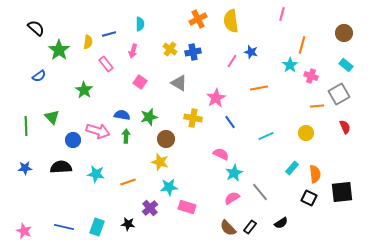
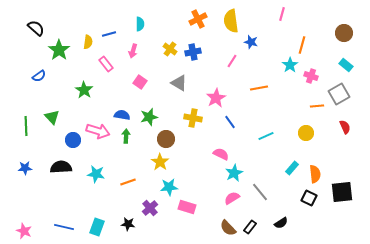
blue star at (251, 52): moved 10 px up
yellow star at (160, 162): rotated 18 degrees clockwise
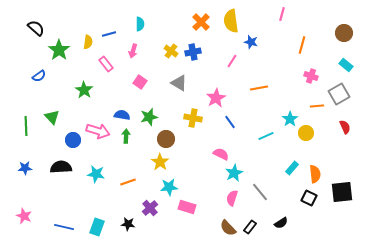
orange cross at (198, 19): moved 3 px right, 3 px down; rotated 18 degrees counterclockwise
yellow cross at (170, 49): moved 1 px right, 2 px down
cyan star at (290, 65): moved 54 px down
pink semicircle at (232, 198): rotated 42 degrees counterclockwise
pink star at (24, 231): moved 15 px up
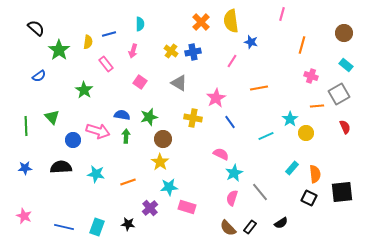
brown circle at (166, 139): moved 3 px left
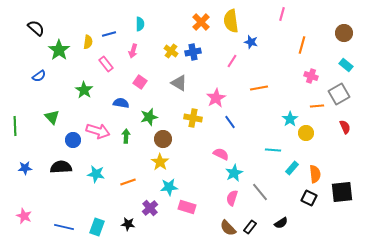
blue semicircle at (122, 115): moved 1 px left, 12 px up
green line at (26, 126): moved 11 px left
cyan line at (266, 136): moved 7 px right, 14 px down; rotated 28 degrees clockwise
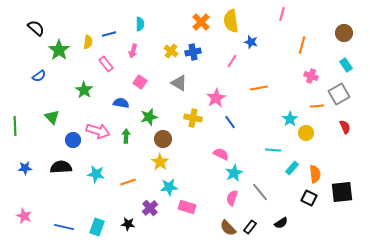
cyan rectangle at (346, 65): rotated 16 degrees clockwise
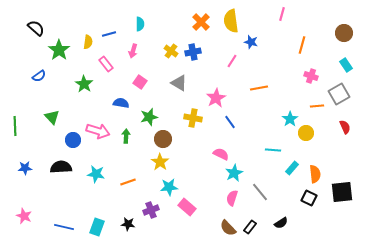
green star at (84, 90): moved 6 px up
pink rectangle at (187, 207): rotated 24 degrees clockwise
purple cross at (150, 208): moved 1 px right, 2 px down; rotated 21 degrees clockwise
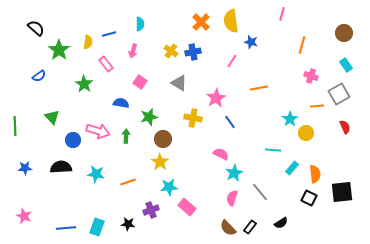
blue line at (64, 227): moved 2 px right, 1 px down; rotated 18 degrees counterclockwise
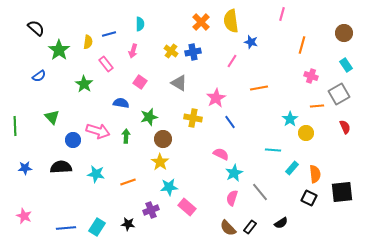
cyan rectangle at (97, 227): rotated 12 degrees clockwise
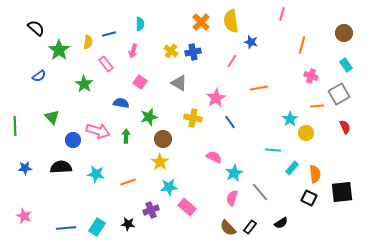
pink semicircle at (221, 154): moved 7 px left, 3 px down
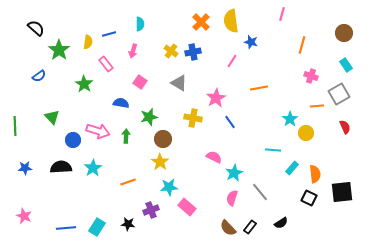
cyan star at (96, 174): moved 3 px left, 6 px up; rotated 30 degrees clockwise
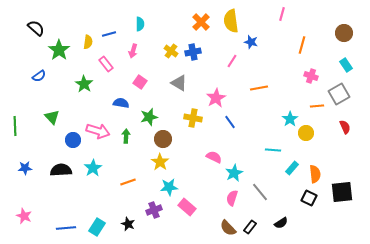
black semicircle at (61, 167): moved 3 px down
purple cross at (151, 210): moved 3 px right
black star at (128, 224): rotated 16 degrees clockwise
